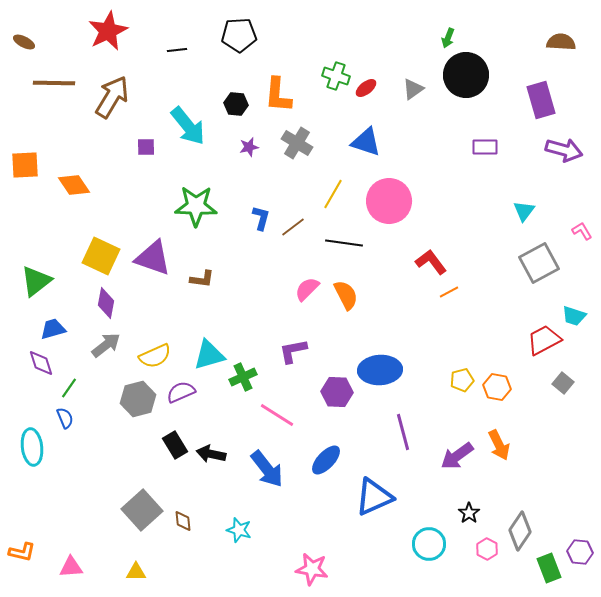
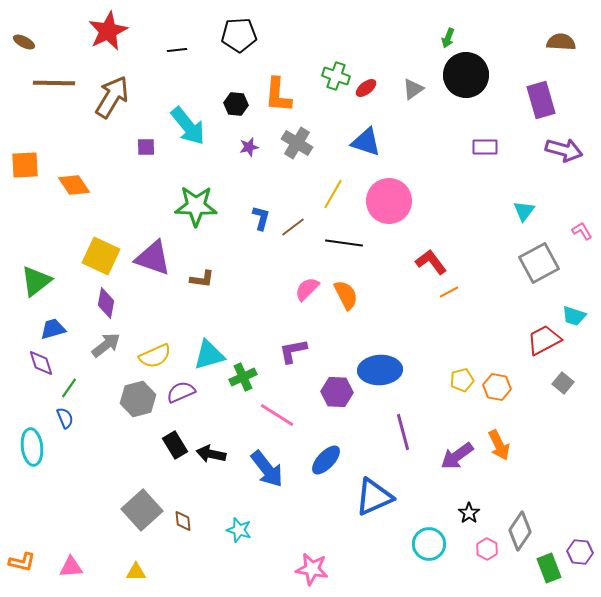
orange L-shape at (22, 552): moved 10 px down
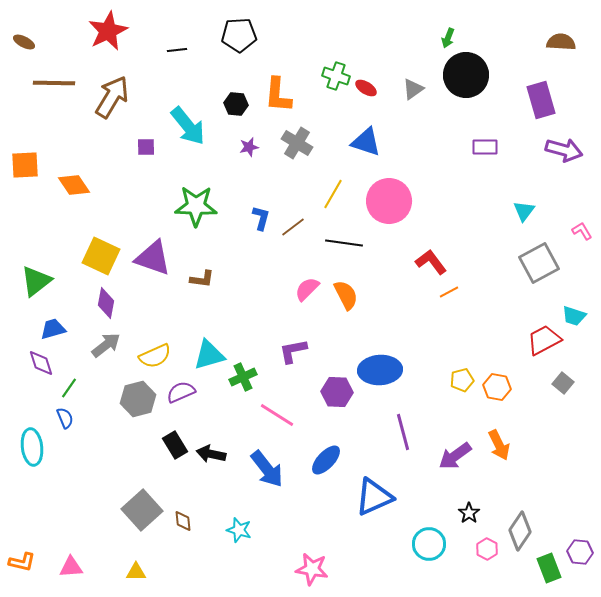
red ellipse at (366, 88): rotated 70 degrees clockwise
purple arrow at (457, 456): moved 2 px left
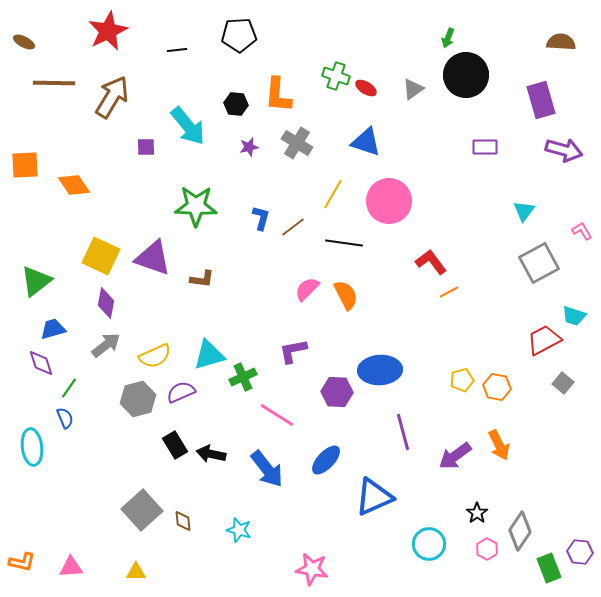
black star at (469, 513): moved 8 px right
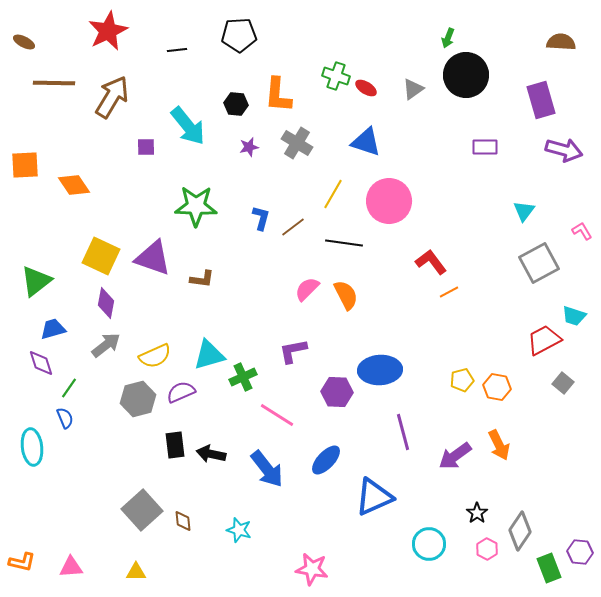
black rectangle at (175, 445): rotated 24 degrees clockwise
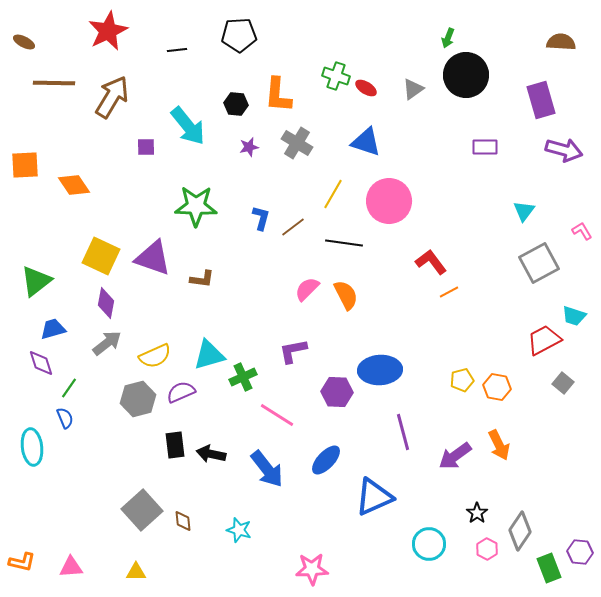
gray arrow at (106, 345): moved 1 px right, 2 px up
pink star at (312, 569): rotated 12 degrees counterclockwise
